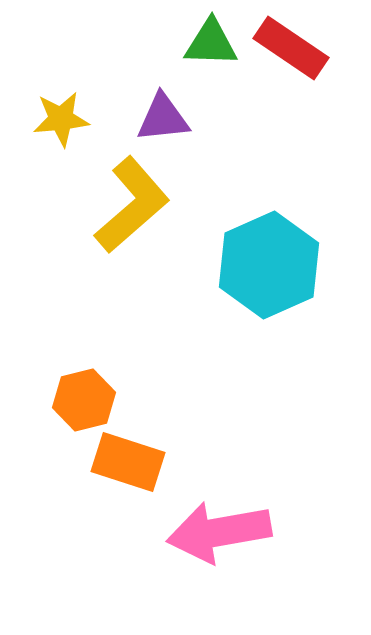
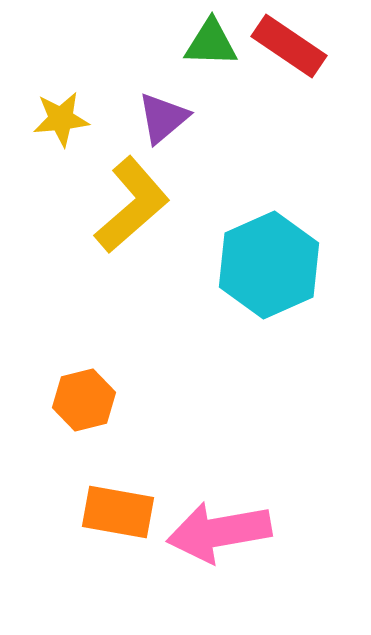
red rectangle: moved 2 px left, 2 px up
purple triangle: rotated 34 degrees counterclockwise
orange rectangle: moved 10 px left, 50 px down; rotated 8 degrees counterclockwise
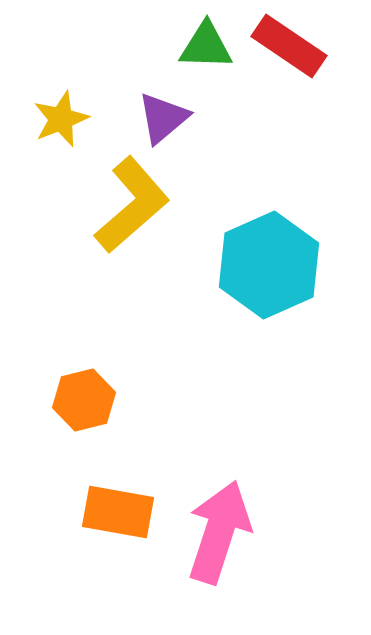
green triangle: moved 5 px left, 3 px down
yellow star: rotated 16 degrees counterclockwise
pink arrow: rotated 118 degrees clockwise
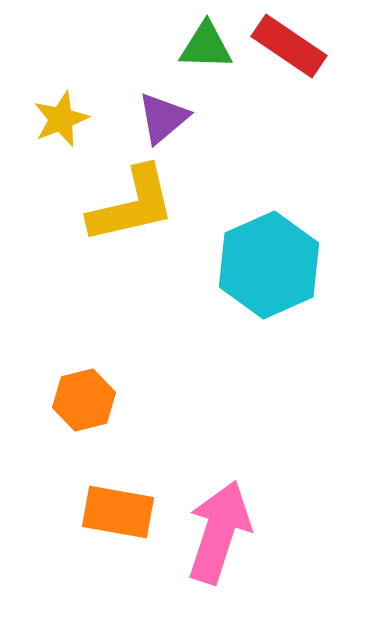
yellow L-shape: rotated 28 degrees clockwise
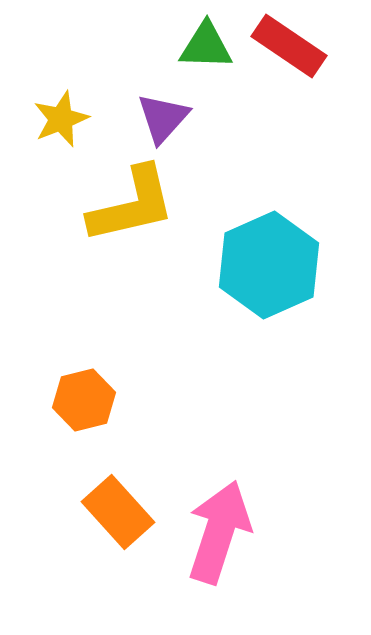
purple triangle: rotated 8 degrees counterclockwise
orange rectangle: rotated 38 degrees clockwise
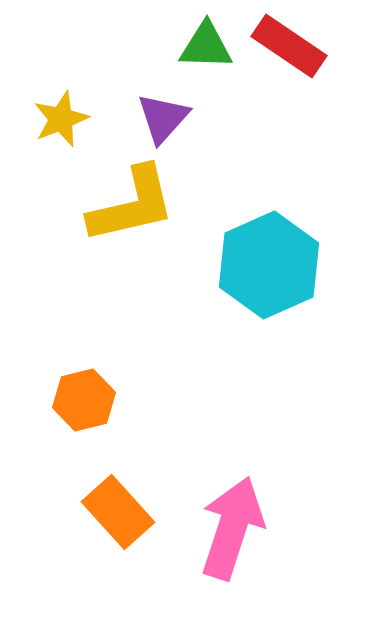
pink arrow: moved 13 px right, 4 px up
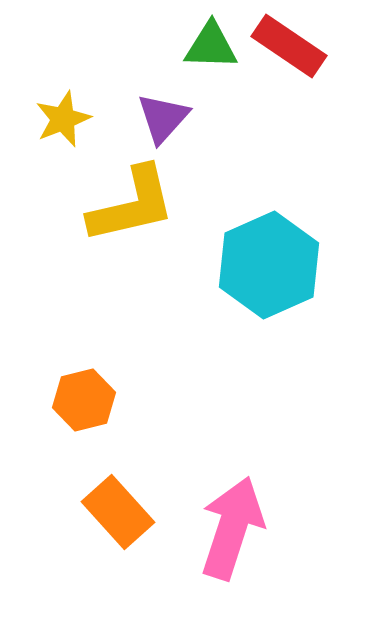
green triangle: moved 5 px right
yellow star: moved 2 px right
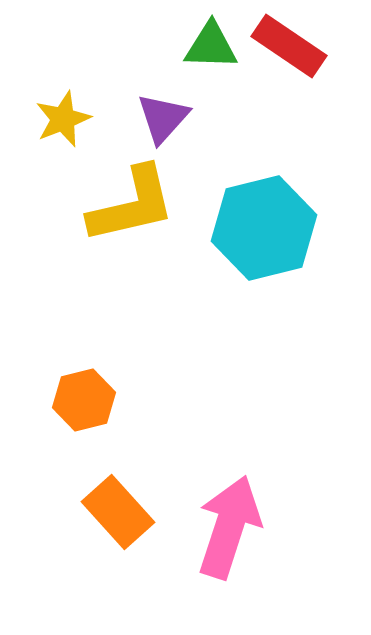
cyan hexagon: moved 5 px left, 37 px up; rotated 10 degrees clockwise
pink arrow: moved 3 px left, 1 px up
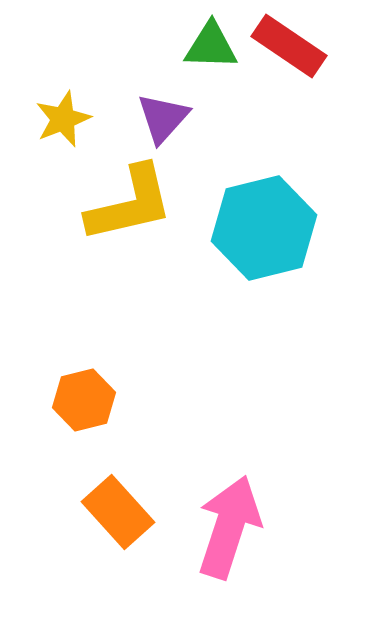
yellow L-shape: moved 2 px left, 1 px up
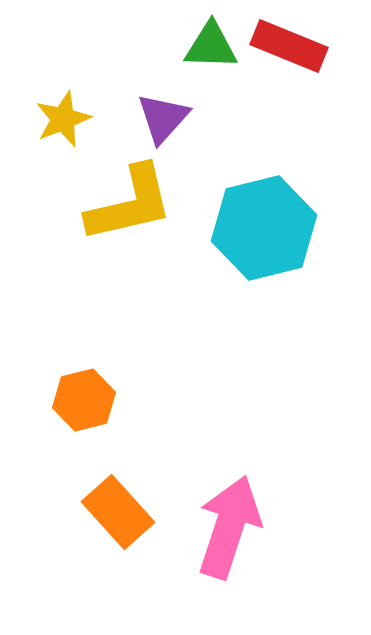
red rectangle: rotated 12 degrees counterclockwise
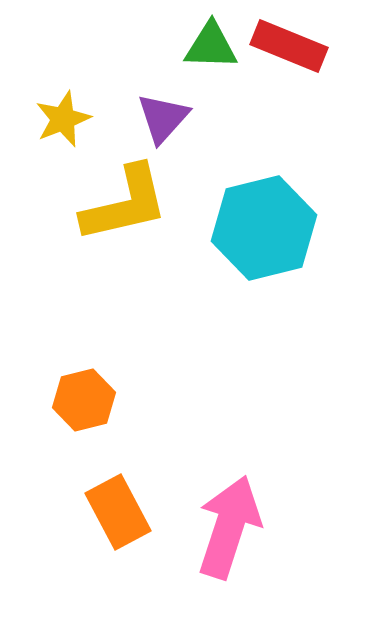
yellow L-shape: moved 5 px left
orange rectangle: rotated 14 degrees clockwise
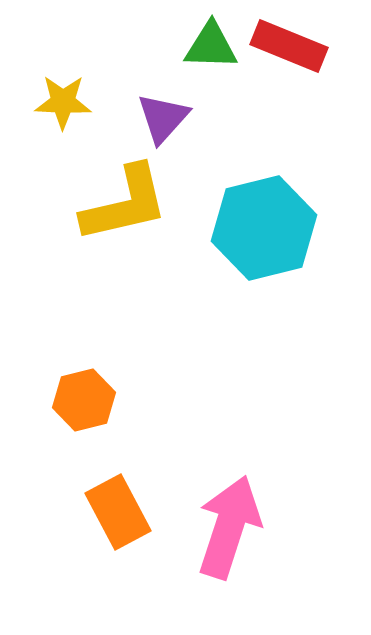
yellow star: moved 17 px up; rotated 24 degrees clockwise
